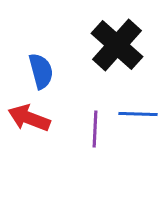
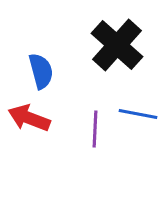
blue line: rotated 9 degrees clockwise
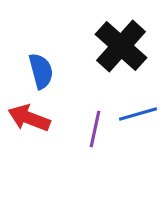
black cross: moved 4 px right, 1 px down
blue line: rotated 27 degrees counterclockwise
purple line: rotated 9 degrees clockwise
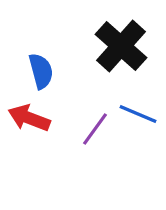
blue line: rotated 39 degrees clockwise
purple line: rotated 24 degrees clockwise
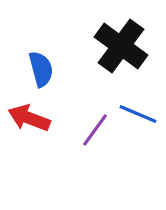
black cross: rotated 6 degrees counterclockwise
blue semicircle: moved 2 px up
purple line: moved 1 px down
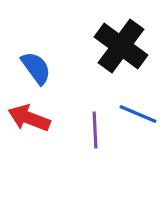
blue semicircle: moved 5 px left, 1 px up; rotated 21 degrees counterclockwise
purple line: rotated 39 degrees counterclockwise
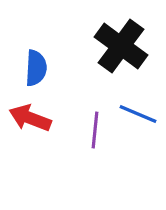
blue semicircle: rotated 39 degrees clockwise
red arrow: moved 1 px right
purple line: rotated 9 degrees clockwise
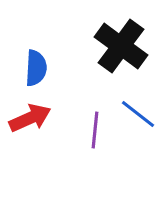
blue line: rotated 15 degrees clockwise
red arrow: rotated 135 degrees clockwise
